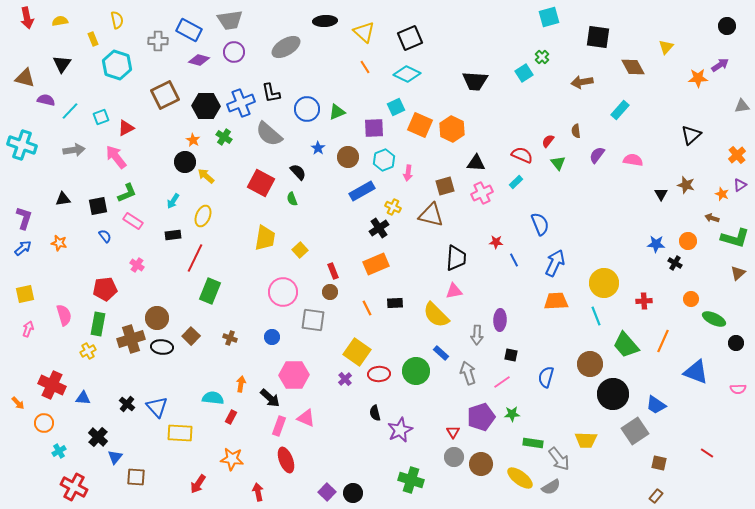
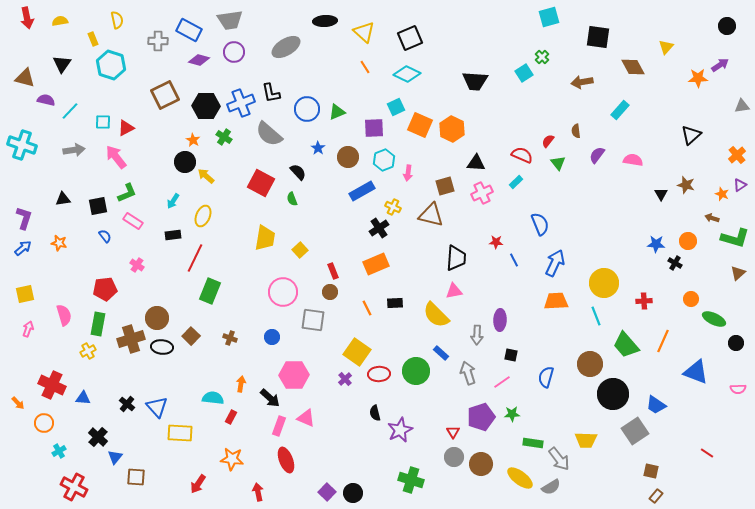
cyan hexagon at (117, 65): moved 6 px left
cyan square at (101, 117): moved 2 px right, 5 px down; rotated 21 degrees clockwise
brown square at (659, 463): moved 8 px left, 8 px down
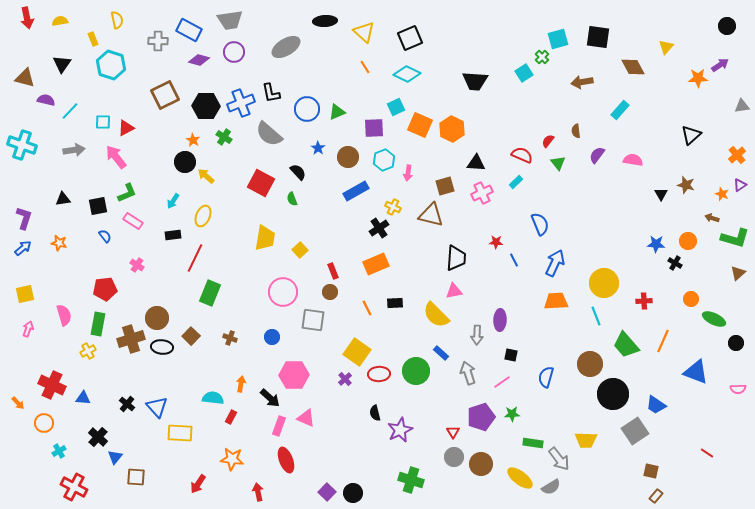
cyan square at (549, 17): moved 9 px right, 22 px down
blue rectangle at (362, 191): moved 6 px left
green rectangle at (210, 291): moved 2 px down
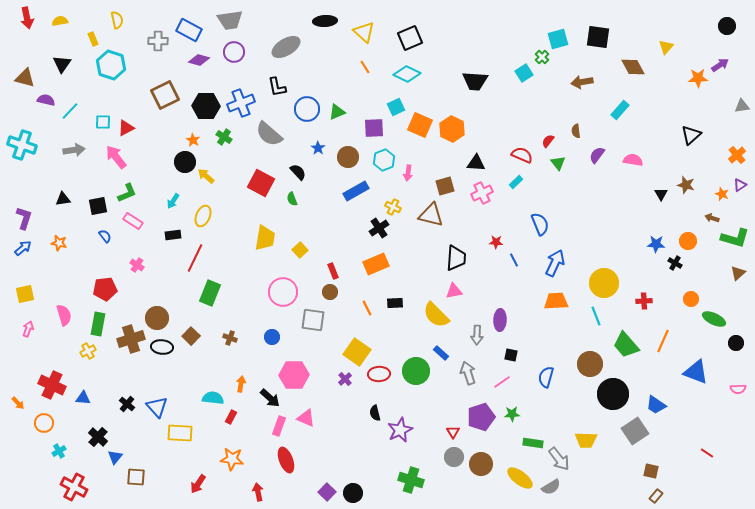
black L-shape at (271, 93): moved 6 px right, 6 px up
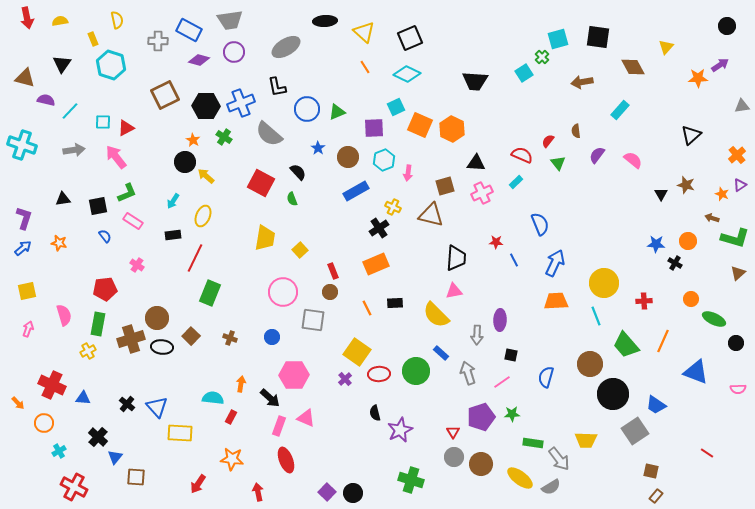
pink semicircle at (633, 160): rotated 30 degrees clockwise
yellow square at (25, 294): moved 2 px right, 3 px up
